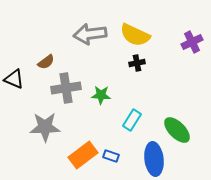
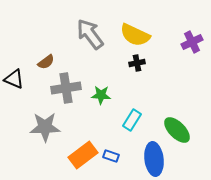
gray arrow: rotated 60 degrees clockwise
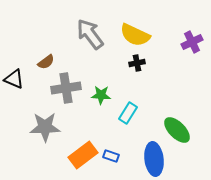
cyan rectangle: moved 4 px left, 7 px up
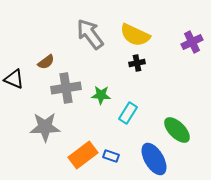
blue ellipse: rotated 24 degrees counterclockwise
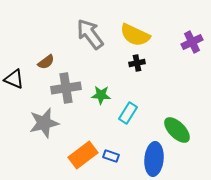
gray star: moved 1 px left, 4 px up; rotated 12 degrees counterclockwise
blue ellipse: rotated 36 degrees clockwise
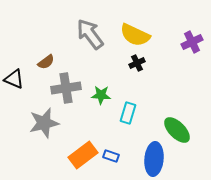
black cross: rotated 14 degrees counterclockwise
cyan rectangle: rotated 15 degrees counterclockwise
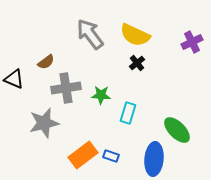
black cross: rotated 14 degrees counterclockwise
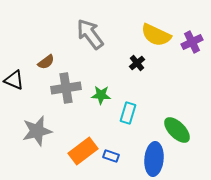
yellow semicircle: moved 21 px right
black triangle: moved 1 px down
gray star: moved 7 px left, 8 px down
orange rectangle: moved 4 px up
